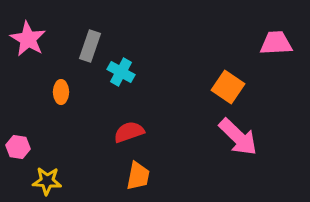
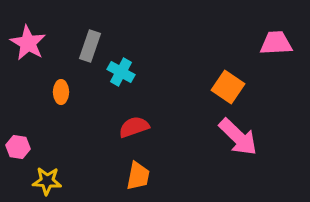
pink star: moved 4 px down
red semicircle: moved 5 px right, 5 px up
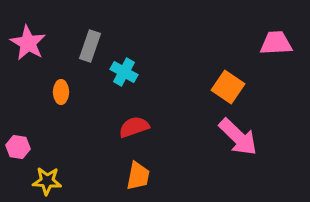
cyan cross: moved 3 px right
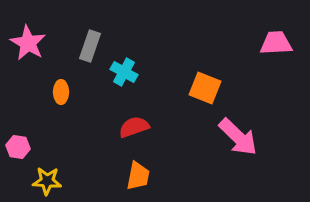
orange square: moved 23 px left, 1 px down; rotated 12 degrees counterclockwise
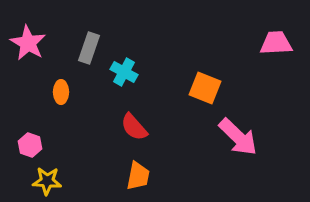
gray rectangle: moved 1 px left, 2 px down
red semicircle: rotated 112 degrees counterclockwise
pink hexagon: moved 12 px right, 2 px up; rotated 10 degrees clockwise
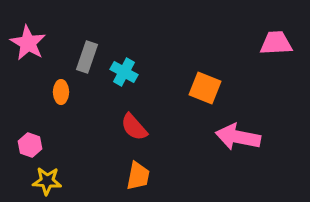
gray rectangle: moved 2 px left, 9 px down
pink arrow: rotated 147 degrees clockwise
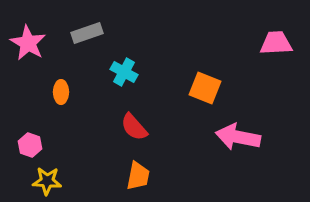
gray rectangle: moved 24 px up; rotated 52 degrees clockwise
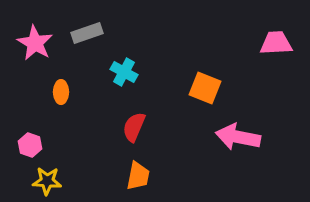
pink star: moved 7 px right
red semicircle: rotated 64 degrees clockwise
